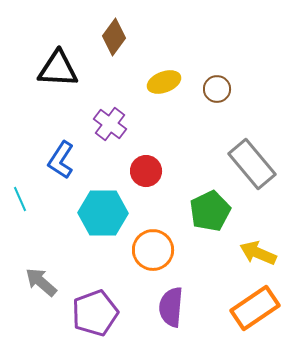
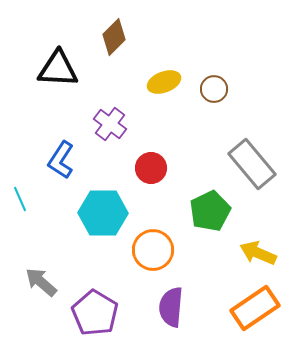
brown diamond: rotated 9 degrees clockwise
brown circle: moved 3 px left
red circle: moved 5 px right, 3 px up
purple pentagon: rotated 21 degrees counterclockwise
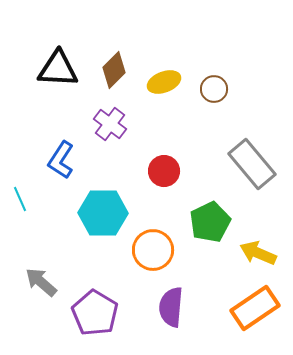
brown diamond: moved 33 px down
red circle: moved 13 px right, 3 px down
green pentagon: moved 11 px down
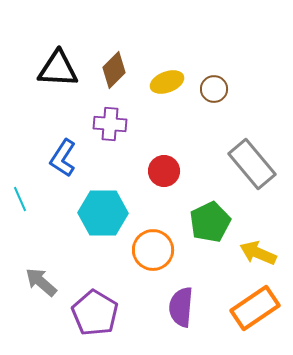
yellow ellipse: moved 3 px right
purple cross: rotated 32 degrees counterclockwise
blue L-shape: moved 2 px right, 2 px up
purple semicircle: moved 10 px right
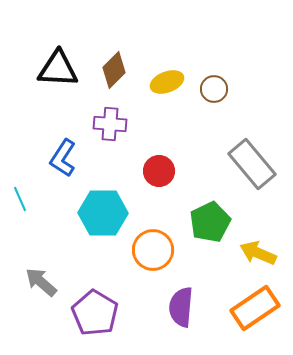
red circle: moved 5 px left
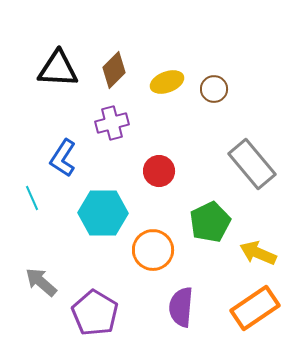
purple cross: moved 2 px right, 1 px up; rotated 20 degrees counterclockwise
cyan line: moved 12 px right, 1 px up
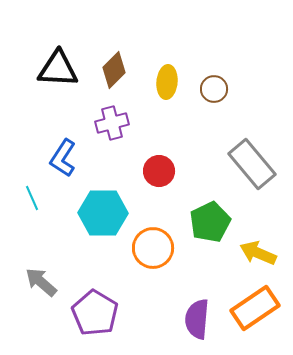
yellow ellipse: rotated 64 degrees counterclockwise
orange circle: moved 2 px up
purple semicircle: moved 16 px right, 12 px down
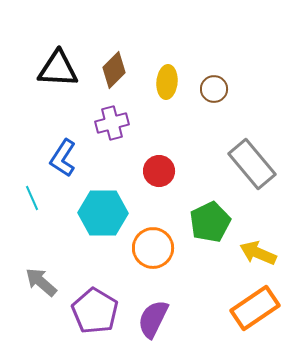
purple pentagon: moved 2 px up
purple semicircle: moved 44 px left; rotated 21 degrees clockwise
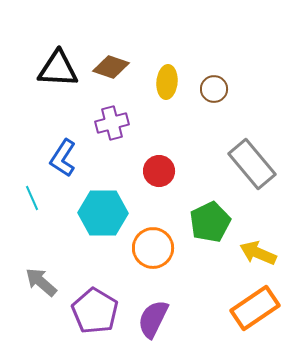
brown diamond: moved 3 px left, 3 px up; rotated 63 degrees clockwise
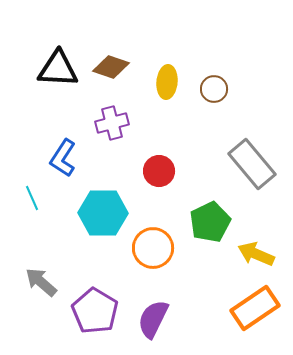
yellow arrow: moved 2 px left, 1 px down
